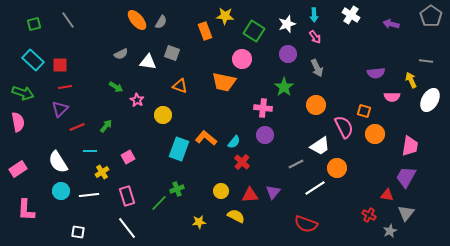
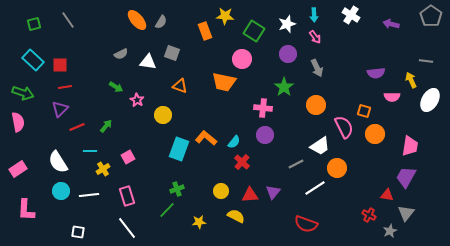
yellow cross at (102, 172): moved 1 px right, 3 px up
green line at (159, 203): moved 8 px right, 7 px down
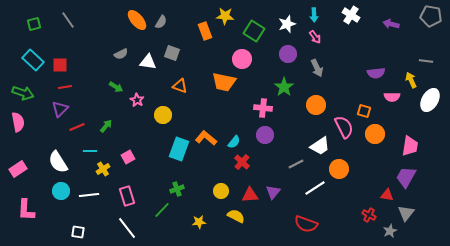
gray pentagon at (431, 16): rotated 25 degrees counterclockwise
orange circle at (337, 168): moved 2 px right, 1 px down
green line at (167, 210): moved 5 px left
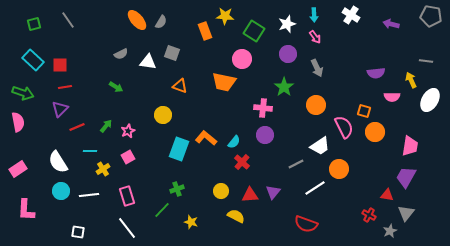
pink star at (137, 100): moved 9 px left, 31 px down; rotated 16 degrees clockwise
orange circle at (375, 134): moved 2 px up
yellow star at (199, 222): moved 8 px left; rotated 24 degrees clockwise
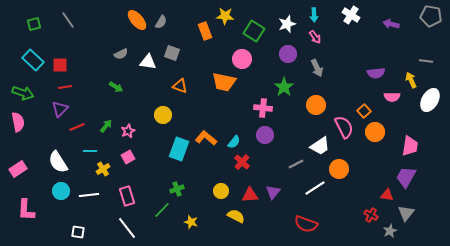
orange square at (364, 111): rotated 32 degrees clockwise
red cross at (369, 215): moved 2 px right
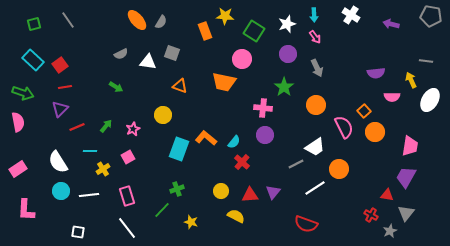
red square at (60, 65): rotated 35 degrees counterclockwise
pink star at (128, 131): moved 5 px right, 2 px up
white trapezoid at (320, 146): moved 5 px left, 1 px down
